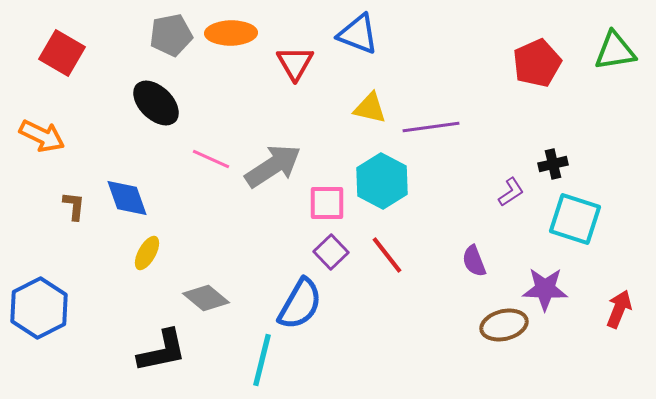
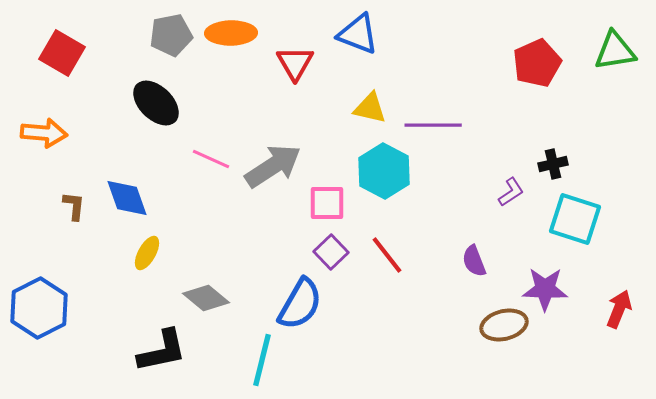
purple line: moved 2 px right, 2 px up; rotated 8 degrees clockwise
orange arrow: moved 2 px right, 3 px up; rotated 21 degrees counterclockwise
cyan hexagon: moved 2 px right, 10 px up
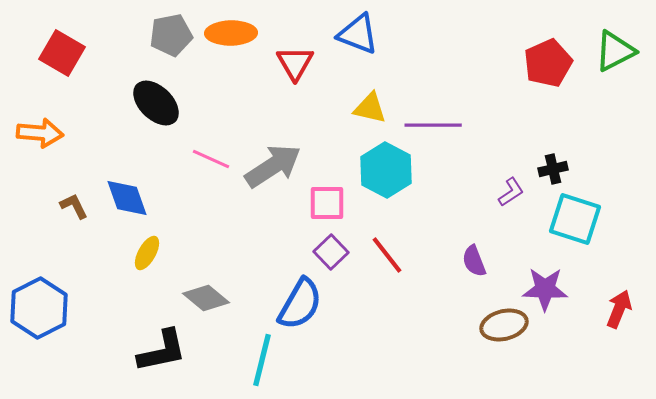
green triangle: rotated 18 degrees counterclockwise
red pentagon: moved 11 px right
orange arrow: moved 4 px left
black cross: moved 5 px down
cyan hexagon: moved 2 px right, 1 px up
brown L-shape: rotated 32 degrees counterclockwise
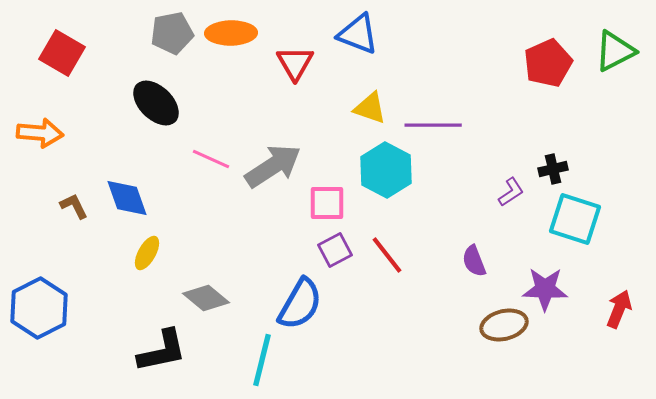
gray pentagon: moved 1 px right, 2 px up
yellow triangle: rotated 6 degrees clockwise
purple square: moved 4 px right, 2 px up; rotated 16 degrees clockwise
